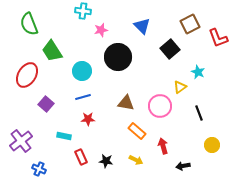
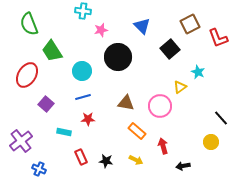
black line: moved 22 px right, 5 px down; rotated 21 degrees counterclockwise
cyan rectangle: moved 4 px up
yellow circle: moved 1 px left, 3 px up
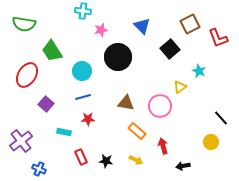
green semicircle: moved 5 px left; rotated 60 degrees counterclockwise
cyan star: moved 1 px right, 1 px up
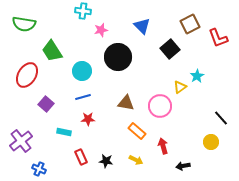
cyan star: moved 2 px left, 5 px down; rotated 16 degrees clockwise
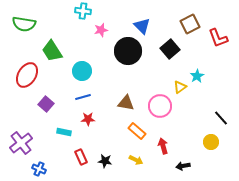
black circle: moved 10 px right, 6 px up
purple cross: moved 2 px down
black star: moved 1 px left
